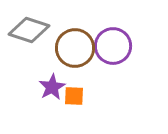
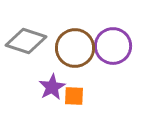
gray diamond: moved 3 px left, 11 px down
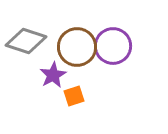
brown circle: moved 2 px right, 1 px up
purple star: moved 1 px right, 12 px up
orange square: rotated 20 degrees counterclockwise
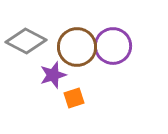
gray diamond: rotated 9 degrees clockwise
purple star: rotated 12 degrees clockwise
orange square: moved 2 px down
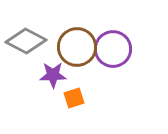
purple circle: moved 3 px down
purple star: rotated 16 degrees clockwise
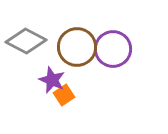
purple star: moved 1 px left, 5 px down; rotated 24 degrees clockwise
orange square: moved 10 px left, 3 px up; rotated 15 degrees counterclockwise
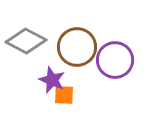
purple circle: moved 2 px right, 11 px down
orange square: rotated 35 degrees clockwise
